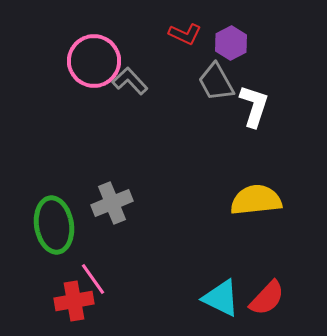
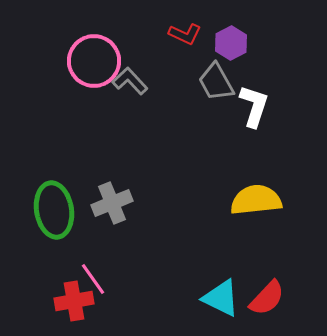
green ellipse: moved 15 px up
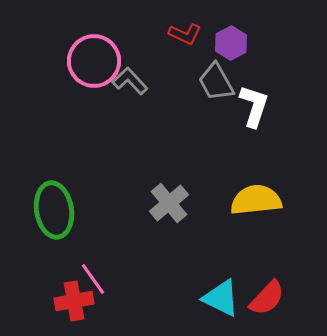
gray cross: moved 57 px right; rotated 18 degrees counterclockwise
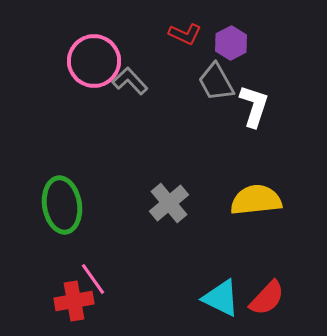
green ellipse: moved 8 px right, 5 px up
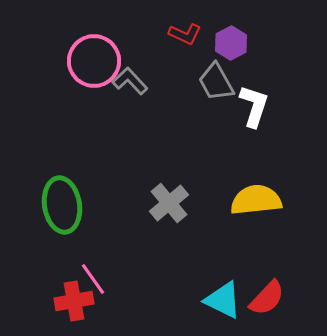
cyan triangle: moved 2 px right, 2 px down
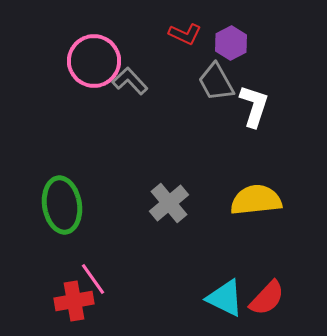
cyan triangle: moved 2 px right, 2 px up
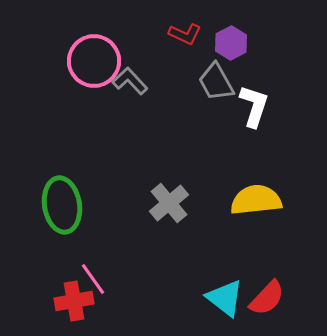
cyan triangle: rotated 12 degrees clockwise
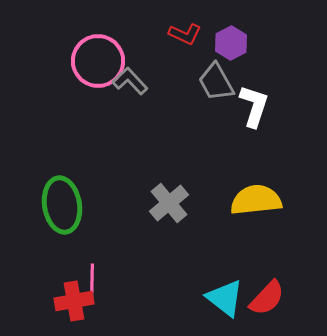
pink circle: moved 4 px right
pink line: moved 1 px left, 2 px down; rotated 36 degrees clockwise
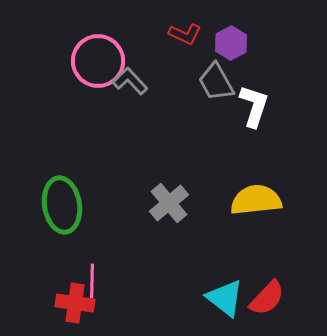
red cross: moved 1 px right, 2 px down; rotated 18 degrees clockwise
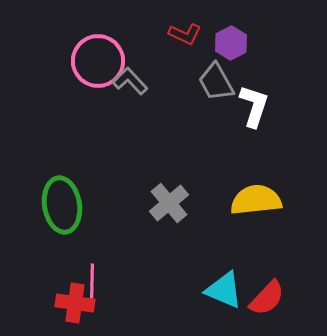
cyan triangle: moved 1 px left, 8 px up; rotated 15 degrees counterclockwise
